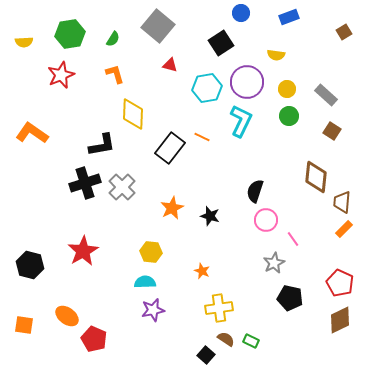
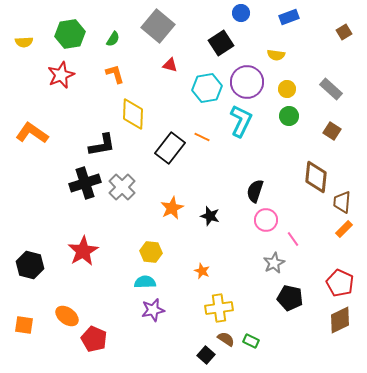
gray rectangle at (326, 95): moved 5 px right, 6 px up
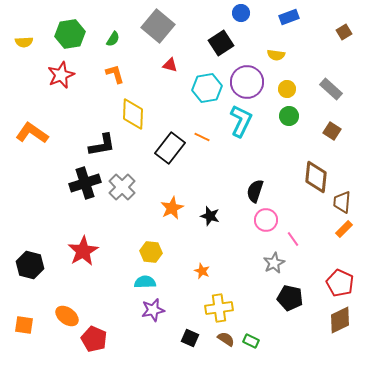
black square at (206, 355): moved 16 px left, 17 px up; rotated 18 degrees counterclockwise
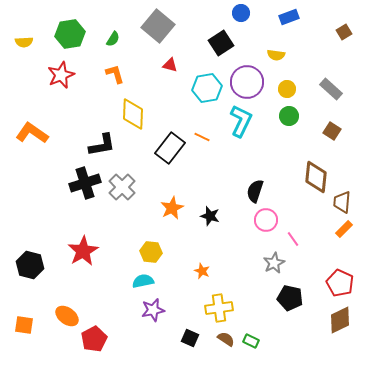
cyan semicircle at (145, 282): moved 2 px left, 1 px up; rotated 10 degrees counterclockwise
red pentagon at (94, 339): rotated 20 degrees clockwise
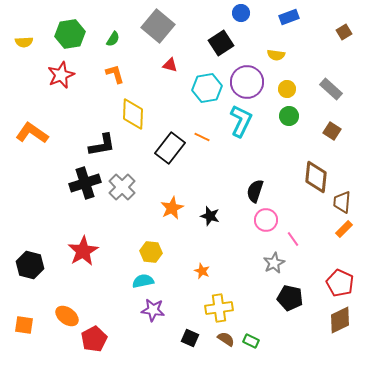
purple star at (153, 310): rotated 20 degrees clockwise
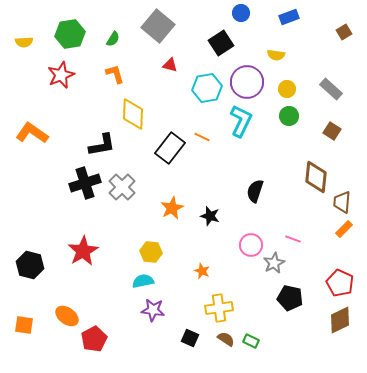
pink circle at (266, 220): moved 15 px left, 25 px down
pink line at (293, 239): rotated 35 degrees counterclockwise
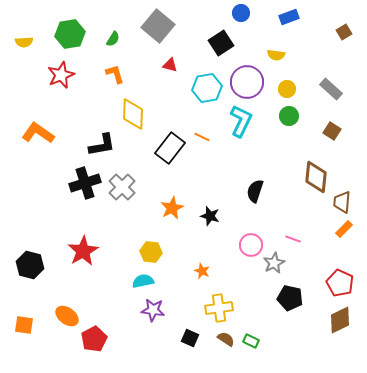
orange L-shape at (32, 133): moved 6 px right
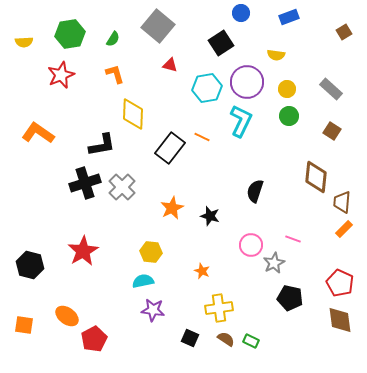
brown diamond at (340, 320): rotated 72 degrees counterclockwise
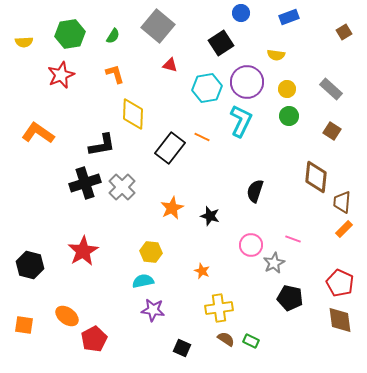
green semicircle at (113, 39): moved 3 px up
black square at (190, 338): moved 8 px left, 10 px down
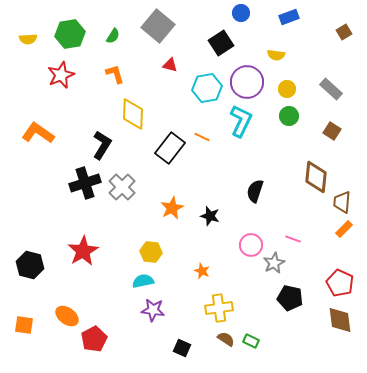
yellow semicircle at (24, 42): moved 4 px right, 3 px up
black L-shape at (102, 145): rotated 48 degrees counterclockwise
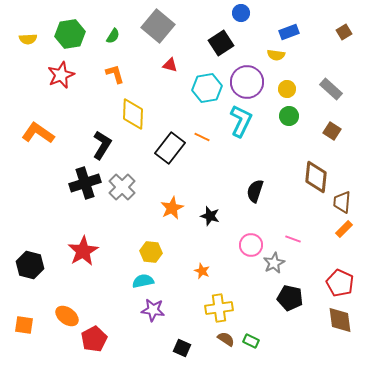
blue rectangle at (289, 17): moved 15 px down
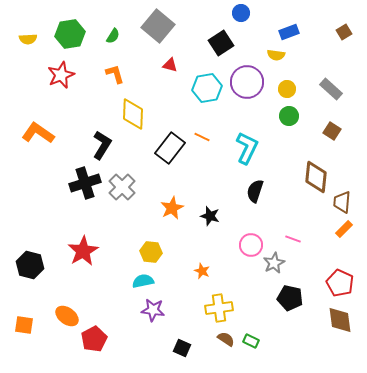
cyan L-shape at (241, 121): moved 6 px right, 27 px down
